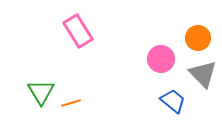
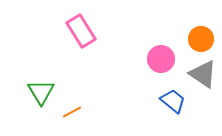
pink rectangle: moved 3 px right
orange circle: moved 3 px right, 1 px down
gray triangle: rotated 12 degrees counterclockwise
orange line: moved 1 px right, 9 px down; rotated 12 degrees counterclockwise
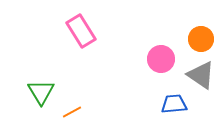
gray triangle: moved 2 px left, 1 px down
blue trapezoid: moved 1 px right, 3 px down; rotated 44 degrees counterclockwise
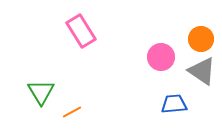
pink circle: moved 2 px up
gray triangle: moved 1 px right, 4 px up
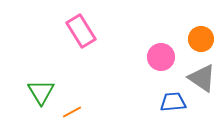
gray triangle: moved 7 px down
blue trapezoid: moved 1 px left, 2 px up
